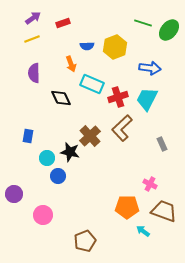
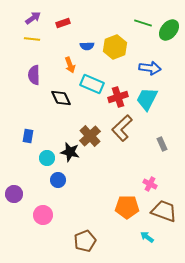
yellow line: rotated 28 degrees clockwise
orange arrow: moved 1 px left, 1 px down
purple semicircle: moved 2 px down
blue circle: moved 4 px down
cyan arrow: moved 4 px right, 6 px down
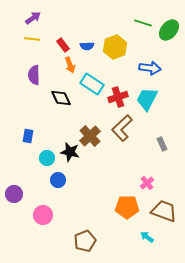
red rectangle: moved 22 px down; rotated 72 degrees clockwise
cyan rectangle: rotated 10 degrees clockwise
pink cross: moved 3 px left, 1 px up; rotated 24 degrees clockwise
